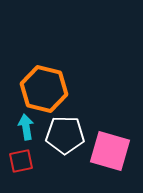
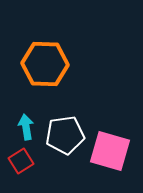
orange hexagon: moved 1 px right, 25 px up; rotated 12 degrees counterclockwise
white pentagon: rotated 9 degrees counterclockwise
red square: rotated 20 degrees counterclockwise
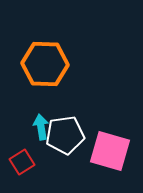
cyan arrow: moved 15 px right
red square: moved 1 px right, 1 px down
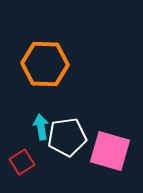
white pentagon: moved 2 px right, 2 px down
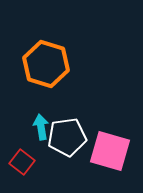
orange hexagon: moved 1 px right; rotated 15 degrees clockwise
red square: rotated 20 degrees counterclockwise
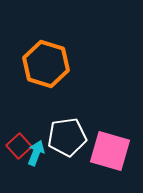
cyan arrow: moved 5 px left, 26 px down; rotated 30 degrees clockwise
red square: moved 3 px left, 16 px up; rotated 10 degrees clockwise
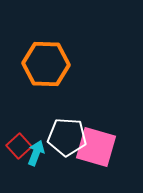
orange hexagon: rotated 15 degrees counterclockwise
white pentagon: rotated 12 degrees clockwise
pink square: moved 14 px left, 4 px up
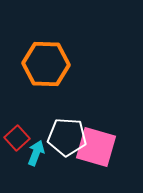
red square: moved 2 px left, 8 px up
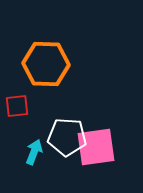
red square: moved 32 px up; rotated 35 degrees clockwise
pink square: rotated 24 degrees counterclockwise
cyan arrow: moved 2 px left, 1 px up
